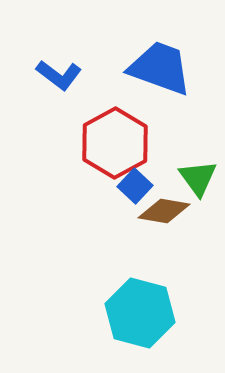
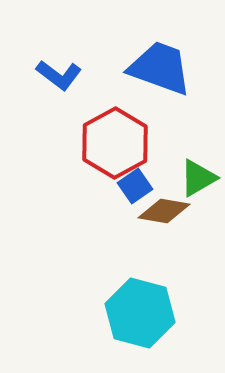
green triangle: rotated 36 degrees clockwise
blue square: rotated 12 degrees clockwise
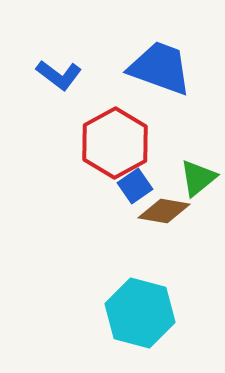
green triangle: rotated 9 degrees counterclockwise
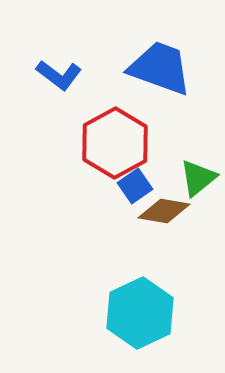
cyan hexagon: rotated 20 degrees clockwise
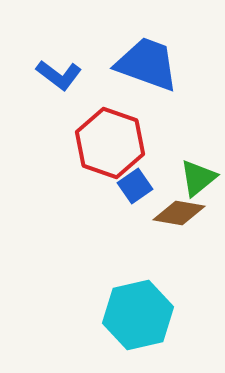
blue trapezoid: moved 13 px left, 4 px up
red hexagon: moved 5 px left; rotated 12 degrees counterclockwise
brown diamond: moved 15 px right, 2 px down
cyan hexagon: moved 2 px left, 2 px down; rotated 12 degrees clockwise
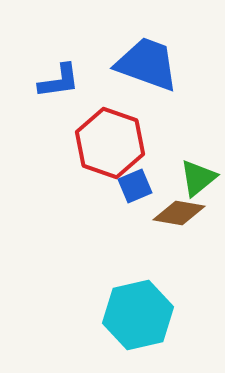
blue L-shape: moved 6 px down; rotated 45 degrees counterclockwise
blue square: rotated 12 degrees clockwise
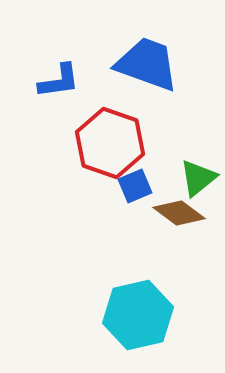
brown diamond: rotated 27 degrees clockwise
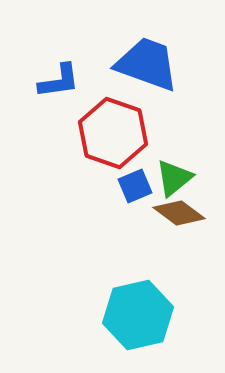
red hexagon: moved 3 px right, 10 px up
green triangle: moved 24 px left
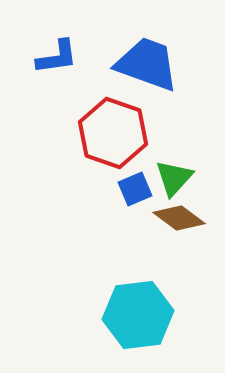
blue L-shape: moved 2 px left, 24 px up
green triangle: rotated 9 degrees counterclockwise
blue square: moved 3 px down
brown diamond: moved 5 px down
cyan hexagon: rotated 6 degrees clockwise
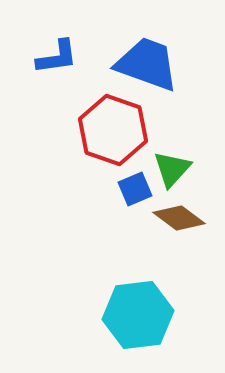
red hexagon: moved 3 px up
green triangle: moved 2 px left, 9 px up
